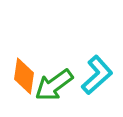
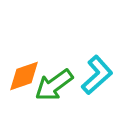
orange diamond: rotated 63 degrees clockwise
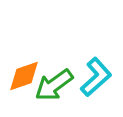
cyan L-shape: moved 1 px left, 2 px down
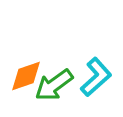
orange diamond: moved 2 px right
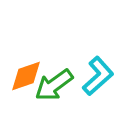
cyan L-shape: moved 2 px right, 1 px up
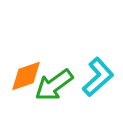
cyan L-shape: moved 1 px down
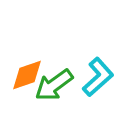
orange diamond: moved 1 px right, 1 px up
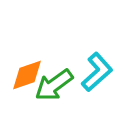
cyan L-shape: moved 1 px left, 5 px up
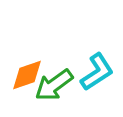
cyan L-shape: rotated 9 degrees clockwise
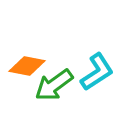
orange diamond: moved 9 px up; rotated 30 degrees clockwise
